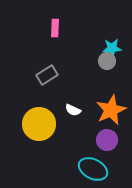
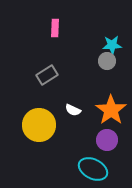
cyan star: moved 3 px up
orange star: rotated 12 degrees counterclockwise
yellow circle: moved 1 px down
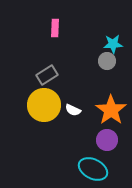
cyan star: moved 1 px right, 1 px up
yellow circle: moved 5 px right, 20 px up
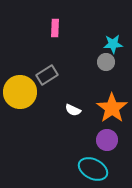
gray circle: moved 1 px left, 1 px down
yellow circle: moved 24 px left, 13 px up
orange star: moved 1 px right, 2 px up
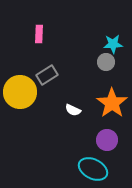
pink rectangle: moved 16 px left, 6 px down
orange star: moved 5 px up
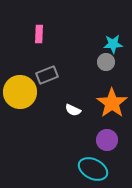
gray rectangle: rotated 10 degrees clockwise
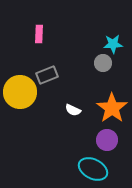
gray circle: moved 3 px left, 1 px down
orange star: moved 5 px down
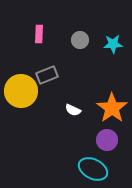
gray circle: moved 23 px left, 23 px up
yellow circle: moved 1 px right, 1 px up
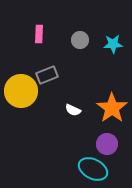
purple circle: moved 4 px down
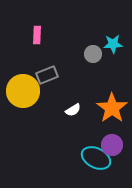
pink rectangle: moved 2 px left, 1 px down
gray circle: moved 13 px right, 14 px down
yellow circle: moved 2 px right
white semicircle: rotated 56 degrees counterclockwise
purple circle: moved 5 px right, 1 px down
cyan ellipse: moved 3 px right, 11 px up
